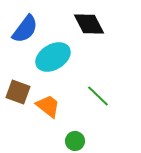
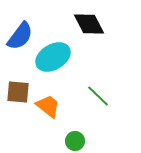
blue semicircle: moved 5 px left, 7 px down
brown square: rotated 15 degrees counterclockwise
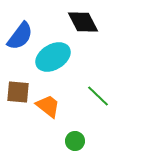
black diamond: moved 6 px left, 2 px up
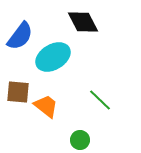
green line: moved 2 px right, 4 px down
orange trapezoid: moved 2 px left
green circle: moved 5 px right, 1 px up
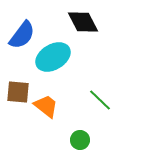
blue semicircle: moved 2 px right, 1 px up
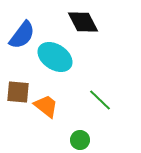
cyan ellipse: moved 2 px right; rotated 64 degrees clockwise
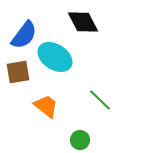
blue semicircle: moved 2 px right
brown square: moved 20 px up; rotated 15 degrees counterclockwise
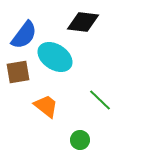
black diamond: rotated 56 degrees counterclockwise
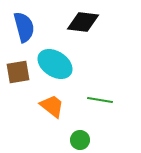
blue semicircle: moved 8 px up; rotated 52 degrees counterclockwise
cyan ellipse: moved 7 px down
green line: rotated 35 degrees counterclockwise
orange trapezoid: moved 6 px right
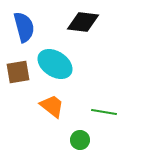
green line: moved 4 px right, 12 px down
